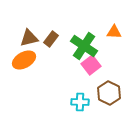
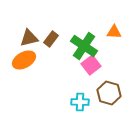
brown hexagon: rotated 10 degrees counterclockwise
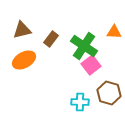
brown triangle: moved 7 px left, 8 px up
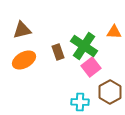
brown rectangle: moved 7 px right, 13 px down; rotated 56 degrees counterclockwise
pink square: moved 2 px down
brown hexagon: moved 1 px right, 1 px up; rotated 15 degrees clockwise
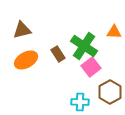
brown rectangle: moved 2 px down; rotated 14 degrees counterclockwise
orange ellipse: moved 2 px right
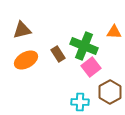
green cross: rotated 12 degrees counterclockwise
